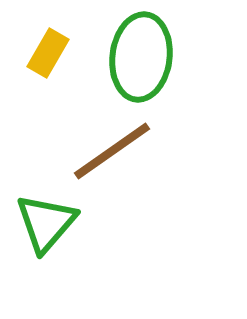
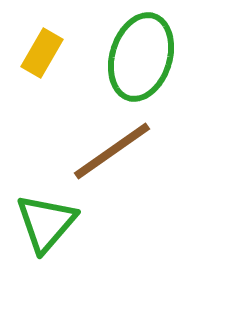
yellow rectangle: moved 6 px left
green ellipse: rotated 10 degrees clockwise
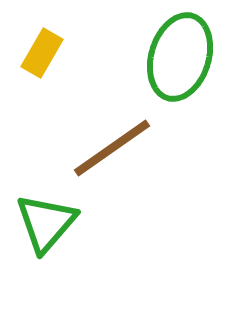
green ellipse: moved 39 px right
brown line: moved 3 px up
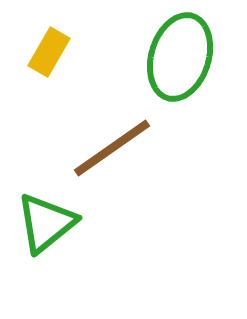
yellow rectangle: moved 7 px right, 1 px up
green triangle: rotated 10 degrees clockwise
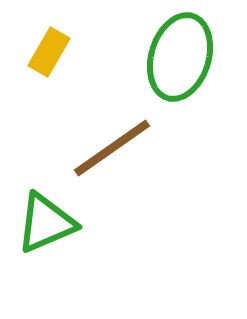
green triangle: rotated 16 degrees clockwise
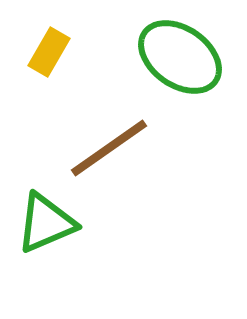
green ellipse: rotated 72 degrees counterclockwise
brown line: moved 3 px left
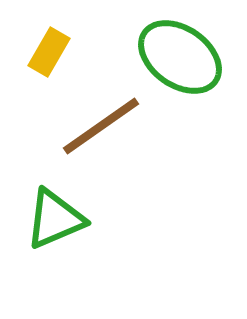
brown line: moved 8 px left, 22 px up
green triangle: moved 9 px right, 4 px up
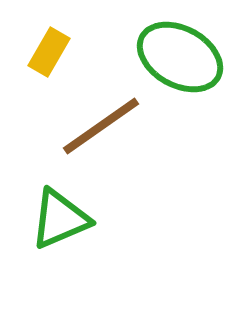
green ellipse: rotated 6 degrees counterclockwise
green triangle: moved 5 px right
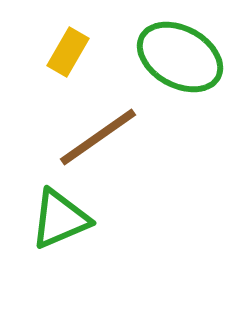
yellow rectangle: moved 19 px right
brown line: moved 3 px left, 11 px down
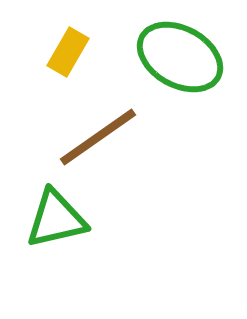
green triangle: moved 4 px left; rotated 10 degrees clockwise
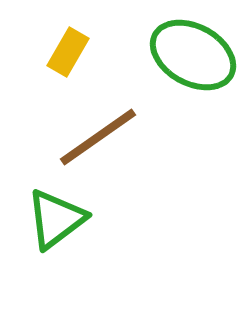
green ellipse: moved 13 px right, 2 px up
green triangle: rotated 24 degrees counterclockwise
